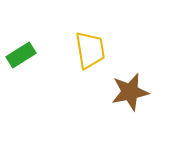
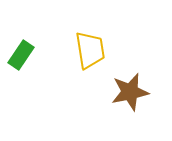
green rectangle: rotated 24 degrees counterclockwise
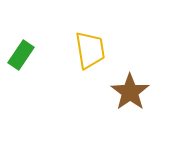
brown star: rotated 24 degrees counterclockwise
